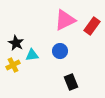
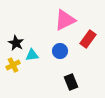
red rectangle: moved 4 px left, 13 px down
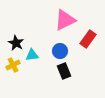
black rectangle: moved 7 px left, 11 px up
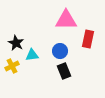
pink triangle: moved 1 px right; rotated 25 degrees clockwise
red rectangle: rotated 24 degrees counterclockwise
yellow cross: moved 1 px left, 1 px down
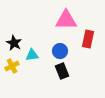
black star: moved 2 px left
black rectangle: moved 2 px left
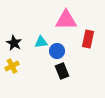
blue circle: moved 3 px left
cyan triangle: moved 9 px right, 13 px up
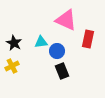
pink triangle: rotated 25 degrees clockwise
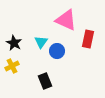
cyan triangle: rotated 48 degrees counterclockwise
black rectangle: moved 17 px left, 10 px down
